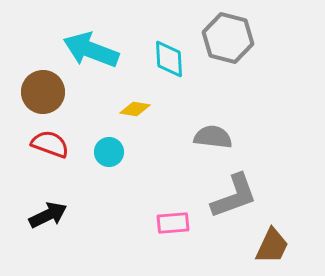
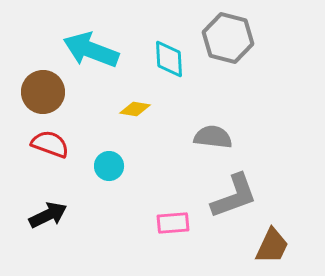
cyan circle: moved 14 px down
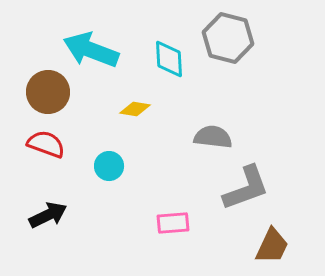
brown circle: moved 5 px right
red semicircle: moved 4 px left
gray L-shape: moved 12 px right, 8 px up
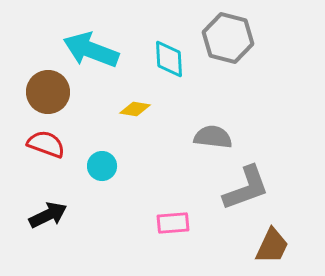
cyan circle: moved 7 px left
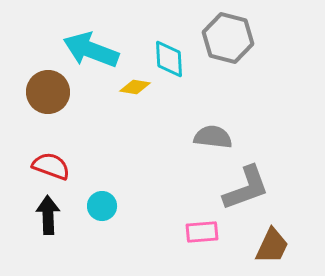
yellow diamond: moved 22 px up
red semicircle: moved 5 px right, 22 px down
cyan circle: moved 40 px down
black arrow: rotated 66 degrees counterclockwise
pink rectangle: moved 29 px right, 9 px down
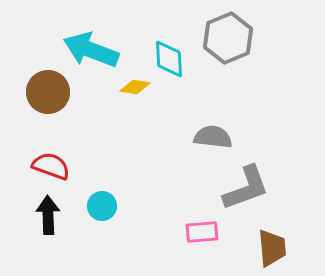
gray hexagon: rotated 24 degrees clockwise
brown trapezoid: moved 2 px down; rotated 30 degrees counterclockwise
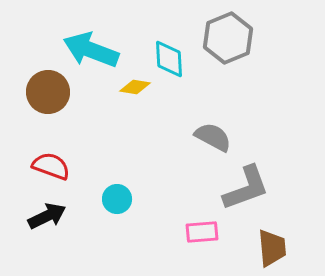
gray semicircle: rotated 21 degrees clockwise
cyan circle: moved 15 px right, 7 px up
black arrow: moved 1 px left, 1 px down; rotated 66 degrees clockwise
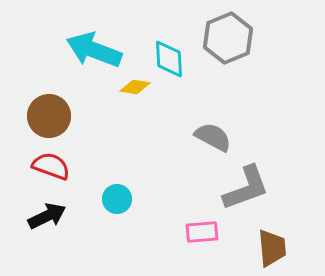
cyan arrow: moved 3 px right
brown circle: moved 1 px right, 24 px down
